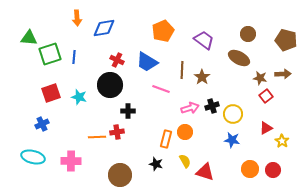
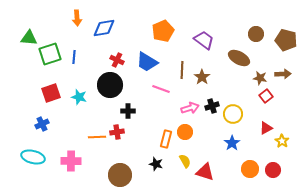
brown circle at (248, 34): moved 8 px right
blue star at (232, 140): moved 3 px down; rotated 28 degrees clockwise
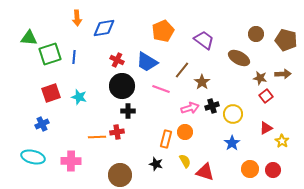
brown line at (182, 70): rotated 36 degrees clockwise
brown star at (202, 77): moved 5 px down
black circle at (110, 85): moved 12 px right, 1 px down
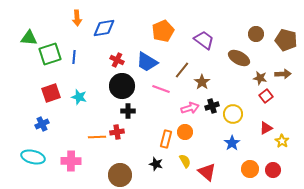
red triangle at (205, 172): moved 2 px right; rotated 24 degrees clockwise
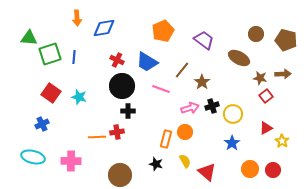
red square at (51, 93): rotated 36 degrees counterclockwise
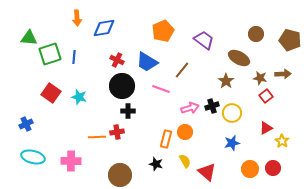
brown pentagon at (286, 40): moved 4 px right
brown star at (202, 82): moved 24 px right, 1 px up
yellow circle at (233, 114): moved 1 px left, 1 px up
blue cross at (42, 124): moved 16 px left
blue star at (232, 143): rotated 21 degrees clockwise
red circle at (273, 170): moved 2 px up
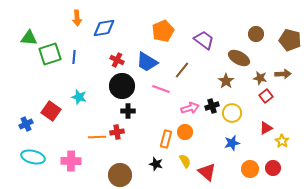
red square at (51, 93): moved 18 px down
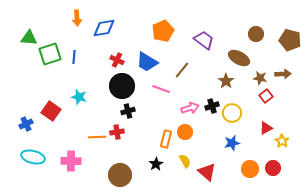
black cross at (128, 111): rotated 16 degrees counterclockwise
black star at (156, 164): rotated 24 degrees clockwise
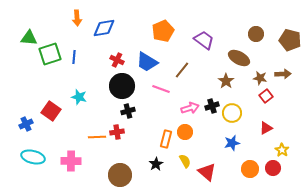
yellow star at (282, 141): moved 9 px down
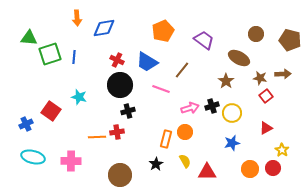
black circle at (122, 86): moved 2 px left, 1 px up
red triangle at (207, 172): rotated 42 degrees counterclockwise
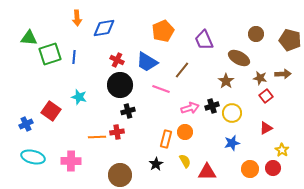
purple trapezoid at (204, 40): rotated 150 degrees counterclockwise
